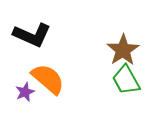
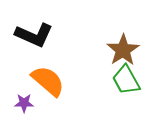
black L-shape: moved 2 px right
orange semicircle: moved 2 px down
purple star: moved 1 px left, 11 px down; rotated 24 degrees clockwise
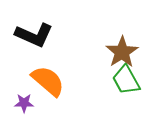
brown star: moved 1 px left, 2 px down
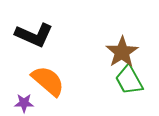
green trapezoid: moved 3 px right
